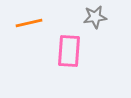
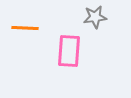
orange line: moved 4 px left, 5 px down; rotated 16 degrees clockwise
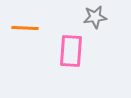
pink rectangle: moved 2 px right
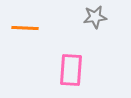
pink rectangle: moved 19 px down
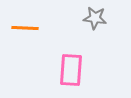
gray star: moved 1 px down; rotated 15 degrees clockwise
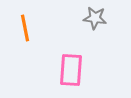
orange line: rotated 76 degrees clockwise
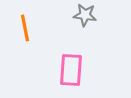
gray star: moved 10 px left, 3 px up
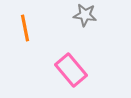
pink rectangle: rotated 44 degrees counterclockwise
